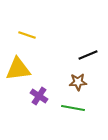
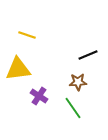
green line: rotated 45 degrees clockwise
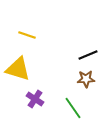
yellow triangle: rotated 24 degrees clockwise
brown star: moved 8 px right, 3 px up
purple cross: moved 4 px left, 3 px down
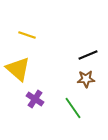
yellow triangle: rotated 24 degrees clockwise
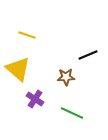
brown star: moved 20 px left, 2 px up
green line: moved 1 px left, 5 px down; rotated 30 degrees counterclockwise
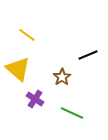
yellow line: rotated 18 degrees clockwise
brown star: moved 4 px left; rotated 30 degrees counterclockwise
